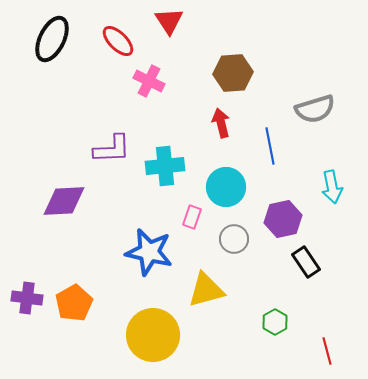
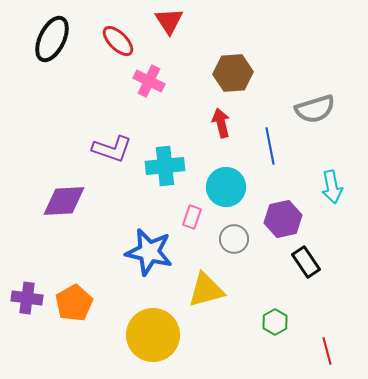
purple L-shape: rotated 21 degrees clockwise
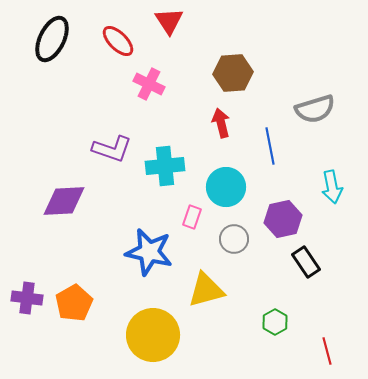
pink cross: moved 3 px down
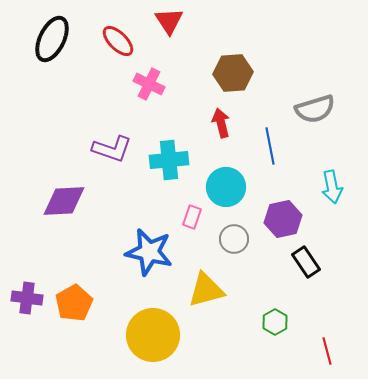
cyan cross: moved 4 px right, 6 px up
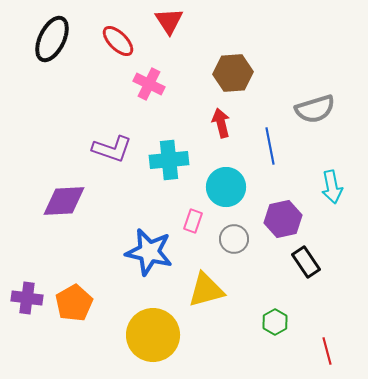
pink rectangle: moved 1 px right, 4 px down
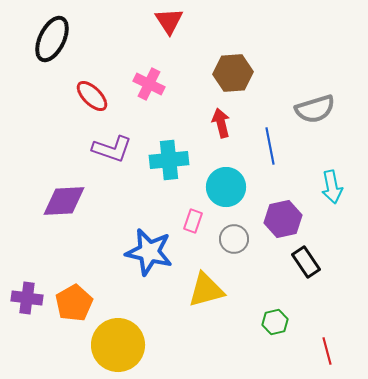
red ellipse: moved 26 px left, 55 px down
green hexagon: rotated 15 degrees clockwise
yellow circle: moved 35 px left, 10 px down
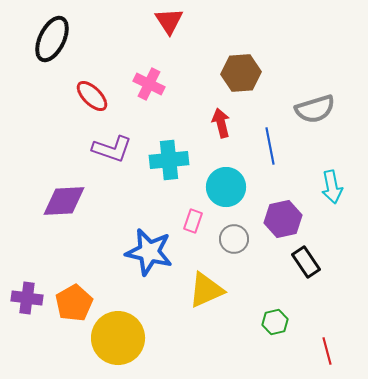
brown hexagon: moved 8 px right
yellow triangle: rotated 9 degrees counterclockwise
yellow circle: moved 7 px up
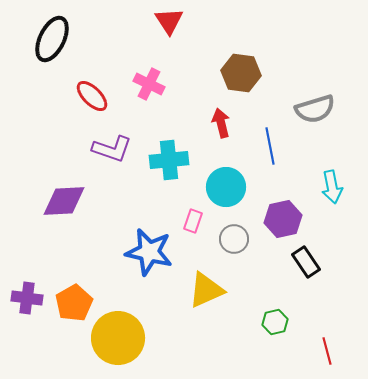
brown hexagon: rotated 12 degrees clockwise
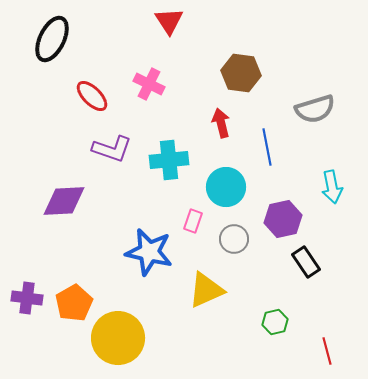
blue line: moved 3 px left, 1 px down
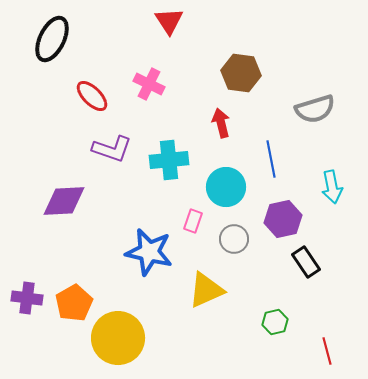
blue line: moved 4 px right, 12 px down
